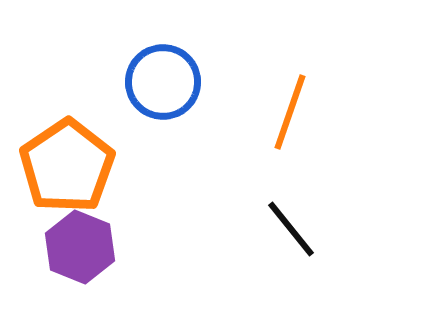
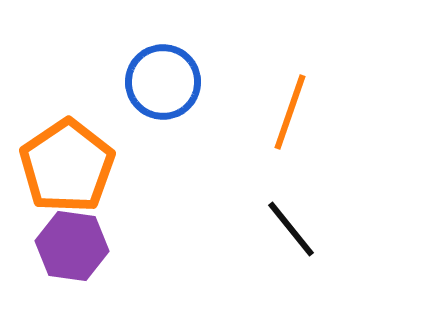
purple hexagon: moved 8 px left, 1 px up; rotated 14 degrees counterclockwise
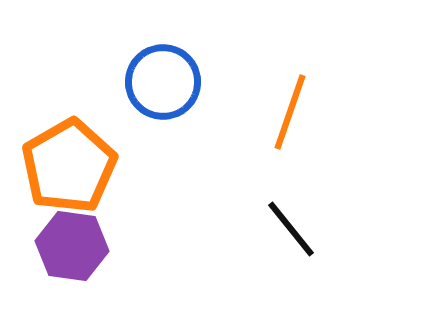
orange pentagon: moved 2 px right; rotated 4 degrees clockwise
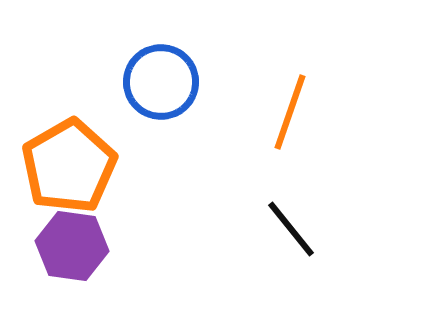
blue circle: moved 2 px left
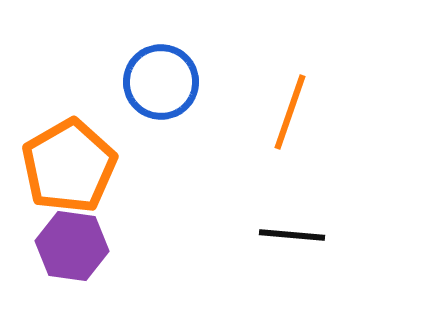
black line: moved 1 px right, 6 px down; rotated 46 degrees counterclockwise
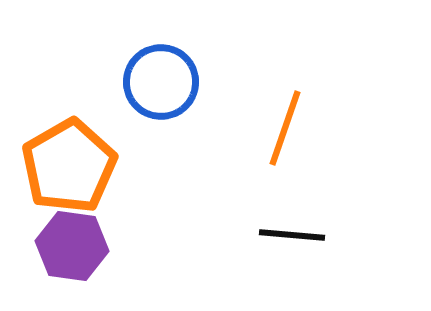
orange line: moved 5 px left, 16 px down
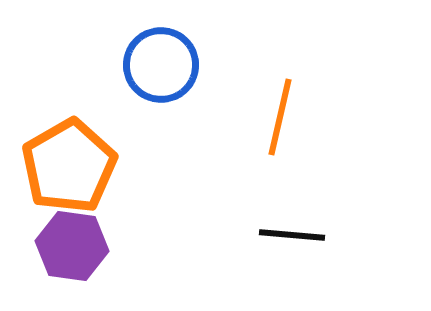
blue circle: moved 17 px up
orange line: moved 5 px left, 11 px up; rotated 6 degrees counterclockwise
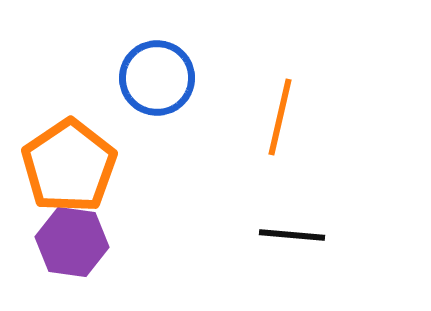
blue circle: moved 4 px left, 13 px down
orange pentagon: rotated 4 degrees counterclockwise
purple hexagon: moved 4 px up
